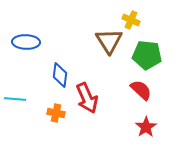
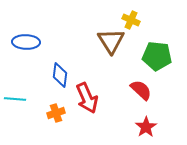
brown triangle: moved 2 px right
green pentagon: moved 10 px right, 1 px down
orange cross: rotated 30 degrees counterclockwise
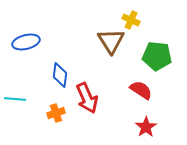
blue ellipse: rotated 16 degrees counterclockwise
red semicircle: rotated 10 degrees counterclockwise
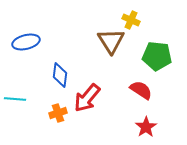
red arrow: rotated 64 degrees clockwise
orange cross: moved 2 px right
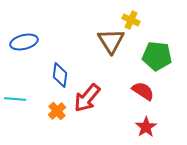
blue ellipse: moved 2 px left
red semicircle: moved 2 px right, 1 px down
orange cross: moved 1 px left, 2 px up; rotated 24 degrees counterclockwise
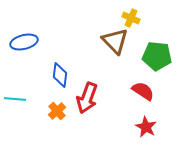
yellow cross: moved 2 px up
brown triangle: moved 4 px right; rotated 12 degrees counterclockwise
red arrow: rotated 20 degrees counterclockwise
red star: rotated 10 degrees counterclockwise
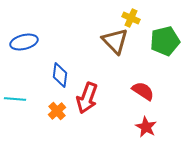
green pentagon: moved 8 px right, 15 px up; rotated 20 degrees counterclockwise
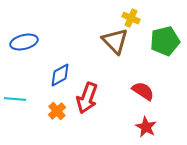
blue diamond: rotated 55 degrees clockwise
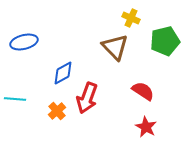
brown triangle: moved 6 px down
blue diamond: moved 3 px right, 2 px up
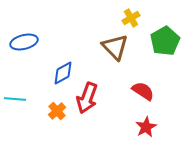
yellow cross: rotated 36 degrees clockwise
green pentagon: rotated 16 degrees counterclockwise
red star: rotated 15 degrees clockwise
